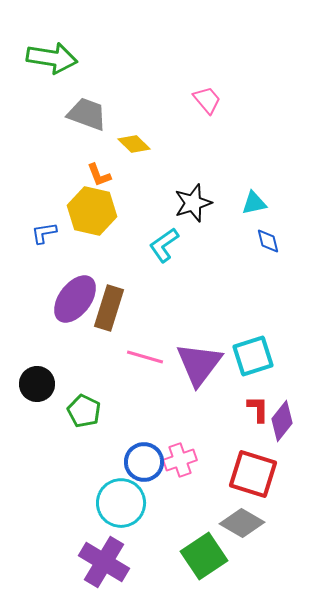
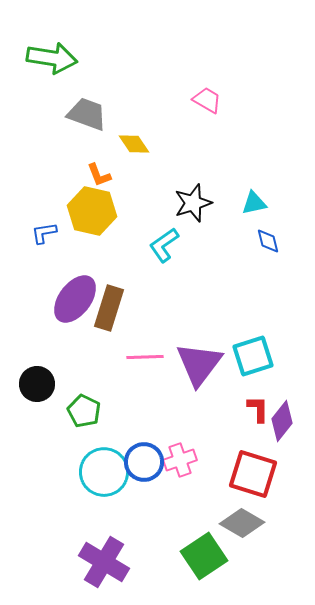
pink trapezoid: rotated 20 degrees counterclockwise
yellow diamond: rotated 12 degrees clockwise
pink line: rotated 18 degrees counterclockwise
cyan circle: moved 17 px left, 31 px up
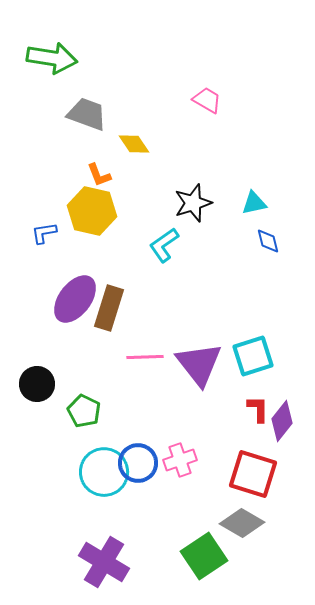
purple triangle: rotated 15 degrees counterclockwise
blue circle: moved 6 px left, 1 px down
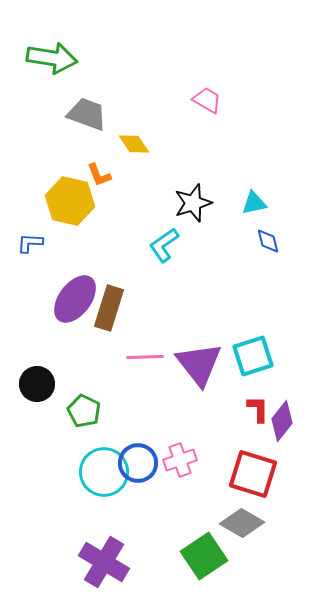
yellow hexagon: moved 22 px left, 10 px up
blue L-shape: moved 14 px left, 10 px down; rotated 12 degrees clockwise
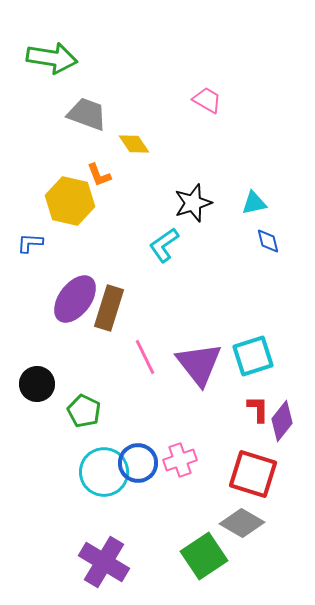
pink line: rotated 66 degrees clockwise
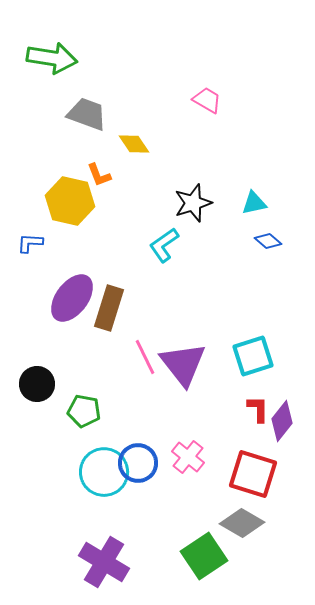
blue diamond: rotated 36 degrees counterclockwise
purple ellipse: moved 3 px left, 1 px up
purple triangle: moved 16 px left
green pentagon: rotated 16 degrees counterclockwise
pink cross: moved 8 px right, 3 px up; rotated 32 degrees counterclockwise
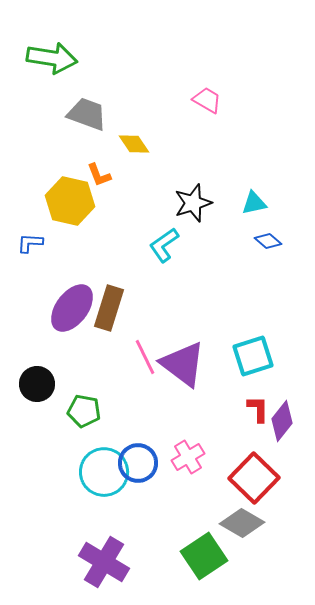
purple ellipse: moved 10 px down
purple triangle: rotated 15 degrees counterclockwise
pink cross: rotated 20 degrees clockwise
red square: moved 1 px right, 4 px down; rotated 27 degrees clockwise
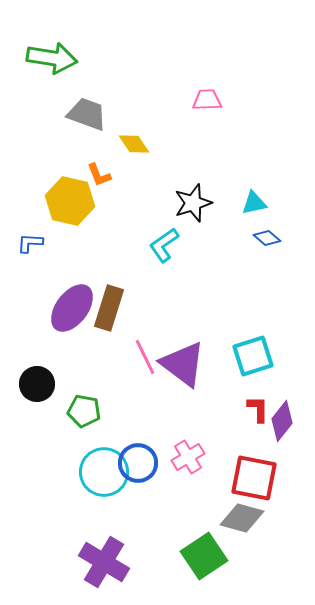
pink trapezoid: rotated 32 degrees counterclockwise
blue diamond: moved 1 px left, 3 px up
red square: rotated 33 degrees counterclockwise
gray diamond: moved 5 px up; rotated 15 degrees counterclockwise
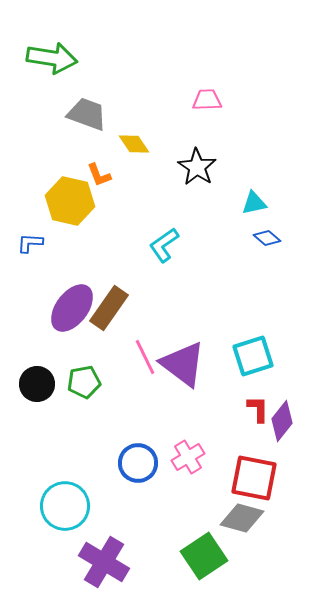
black star: moved 4 px right, 36 px up; rotated 21 degrees counterclockwise
brown rectangle: rotated 18 degrees clockwise
green pentagon: moved 29 px up; rotated 20 degrees counterclockwise
cyan circle: moved 39 px left, 34 px down
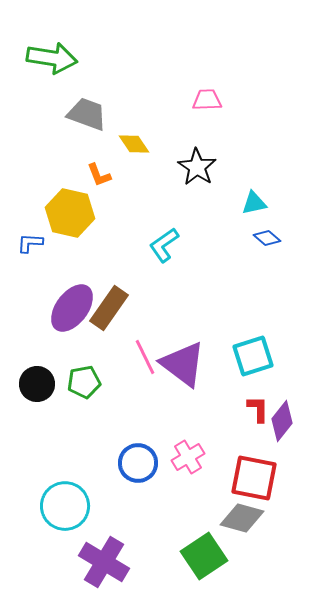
yellow hexagon: moved 12 px down
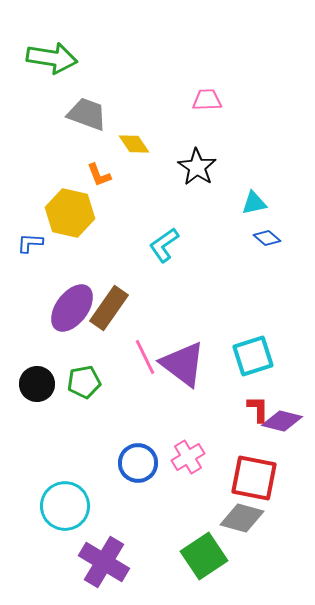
purple diamond: rotated 66 degrees clockwise
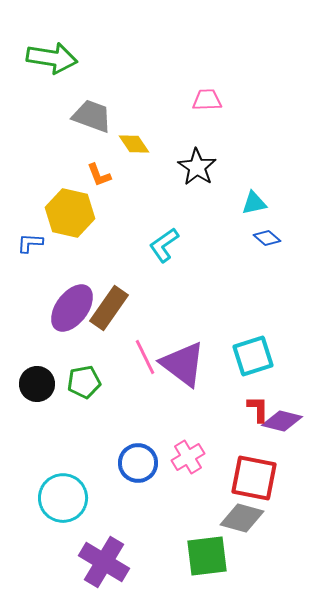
gray trapezoid: moved 5 px right, 2 px down
cyan circle: moved 2 px left, 8 px up
green square: moved 3 px right; rotated 27 degrees clockwise
